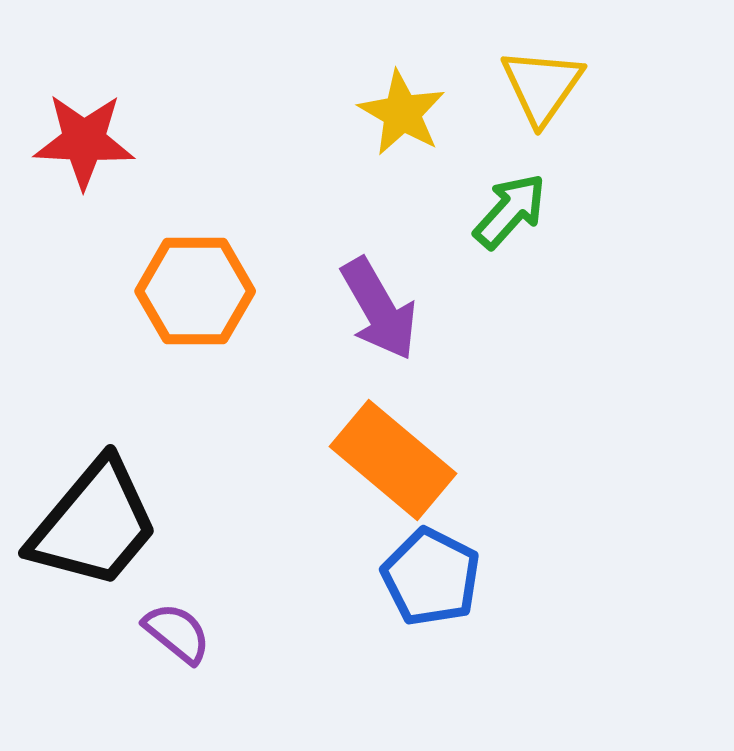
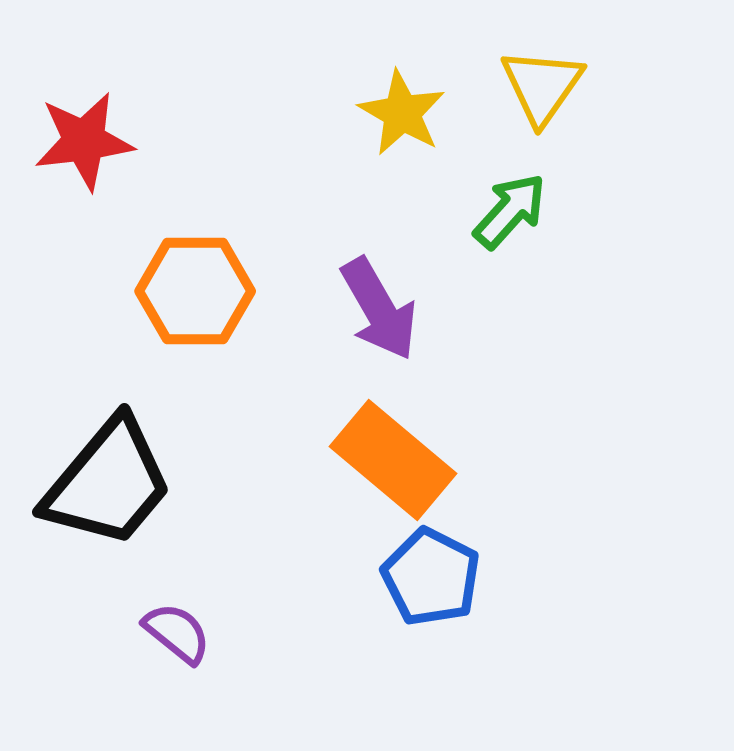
red star: rotated 10 degrees counterclockwise
black trapezoid: moved 14 px right, 41 px up
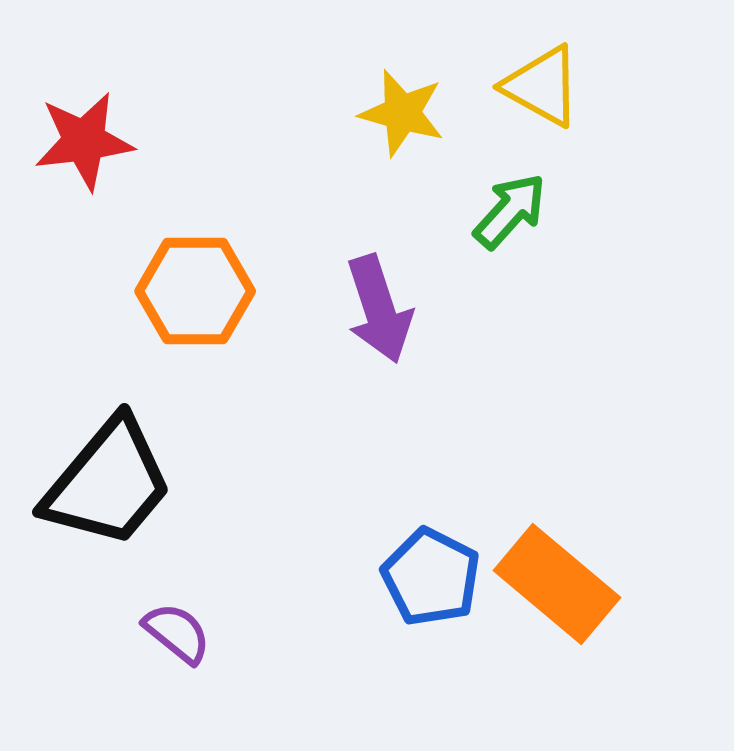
yellow triangle: rotated 36 degrees counterclockwise
yellow star: rotated 14 degrees counterclockwise
purple arrow: rotated 12 degrees clockwise
orange rectangle: moved 164 px right, 124 px down
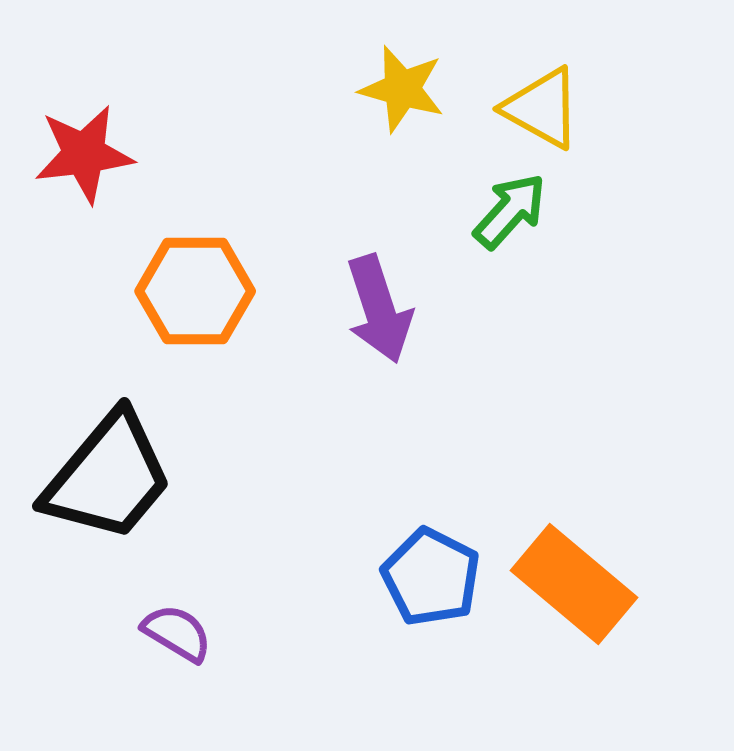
yellow triangle: moved 22 px down
yellow star: moved 24 px up
red star: moved 13 px down
black trapezoid: moved 6 px up
orange rectangle: moved 17 px right
purple semicircle: rotated 8 degrees counterclockwise
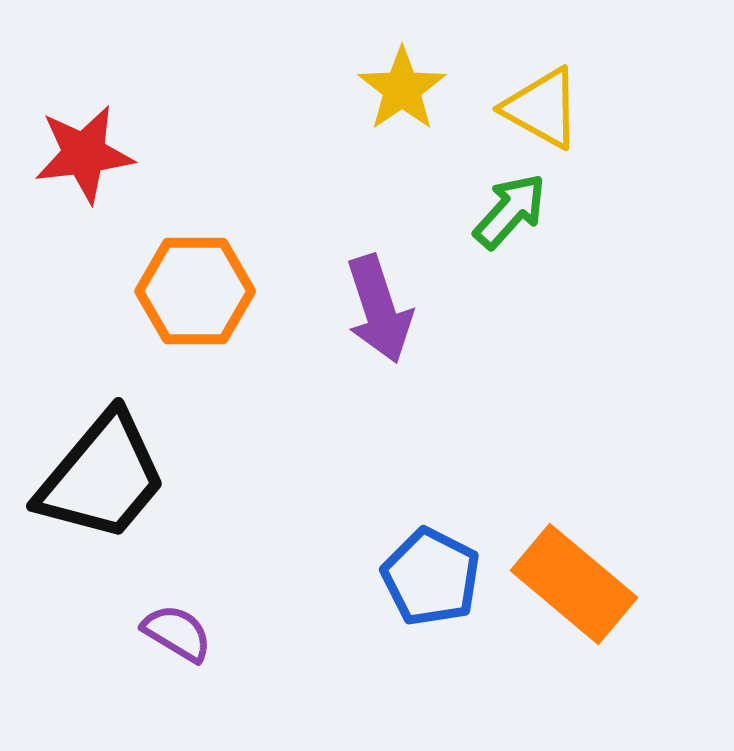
yellow star: rotated 22 degrees clockwise
black trapezoid: moved 6 px left
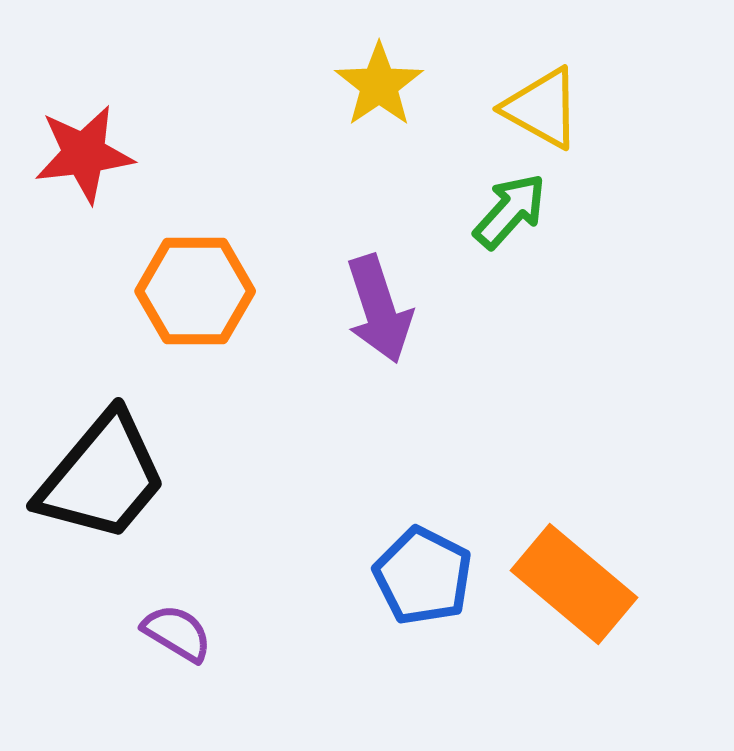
yellow star: moved 23 px left, 4 px up
blue pentagon: moved 8 px left, 1 px up
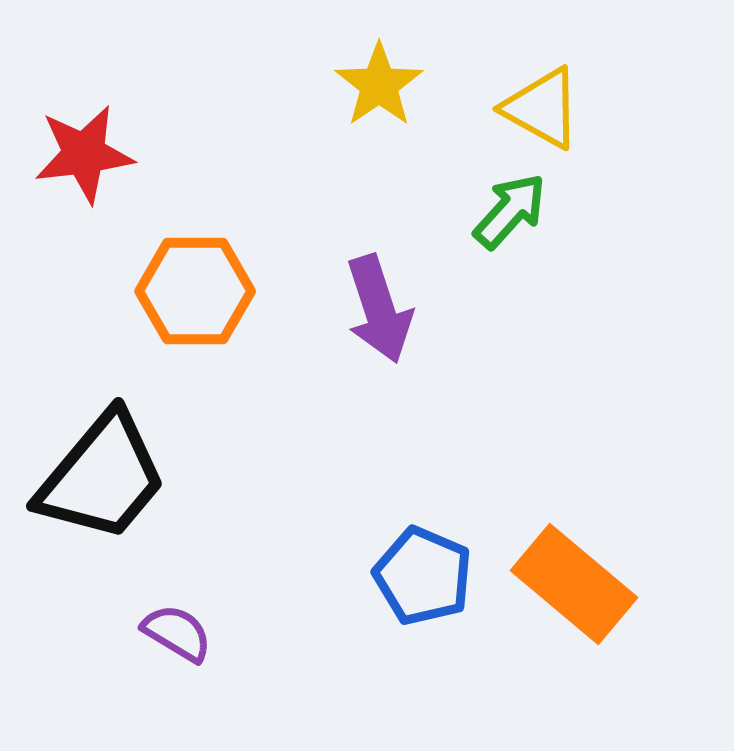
blue pentagon: rotated 4 degrees counterclockwise
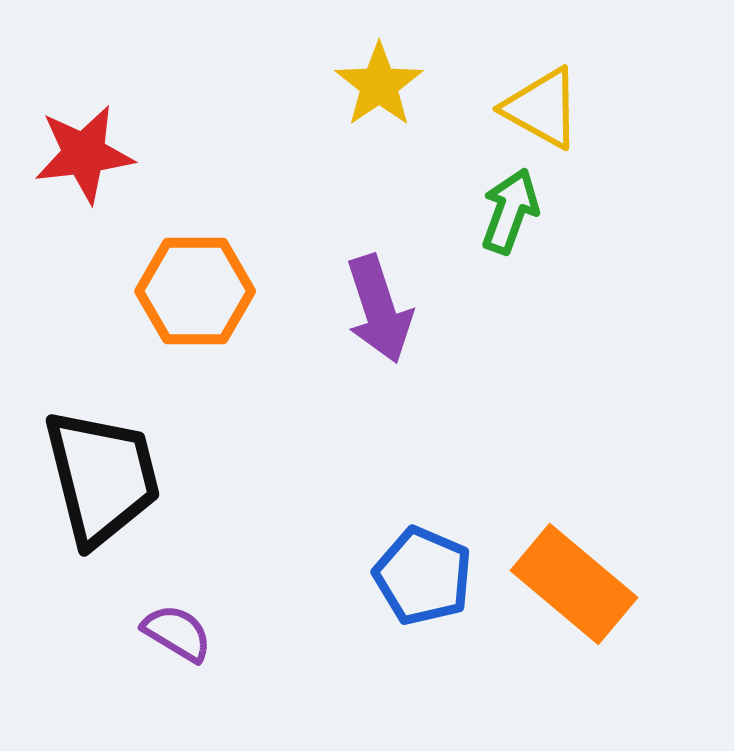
green arrow: rotated 22 degrees counterclockwise
black trapezoid: rotated 54 degrees counterclockwise
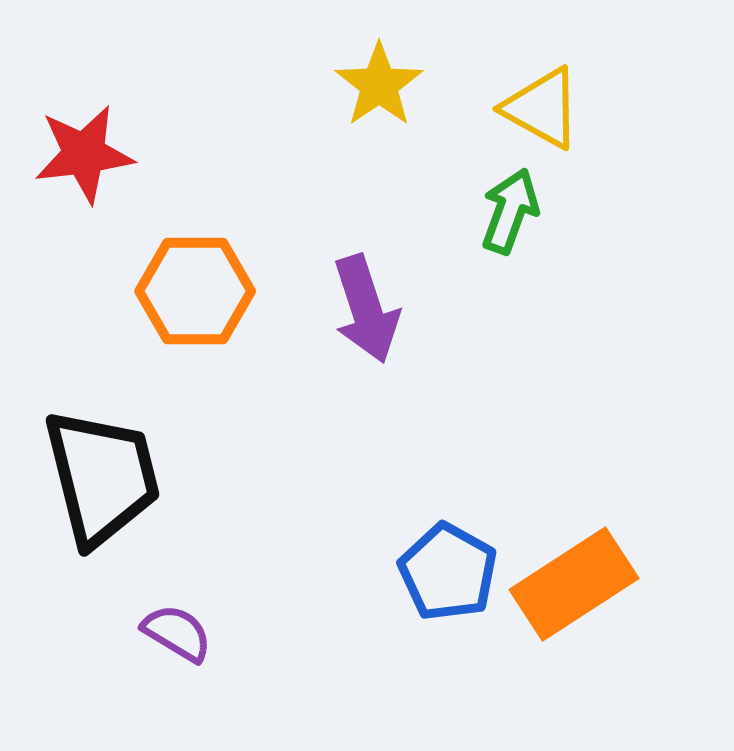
purple arrow: moved 13 px left
blue pentagon: moved 25 px right, 4 px up; rotated 6 degrees clockwise
orange rectangle: rotated 73 degrees counterclockwise
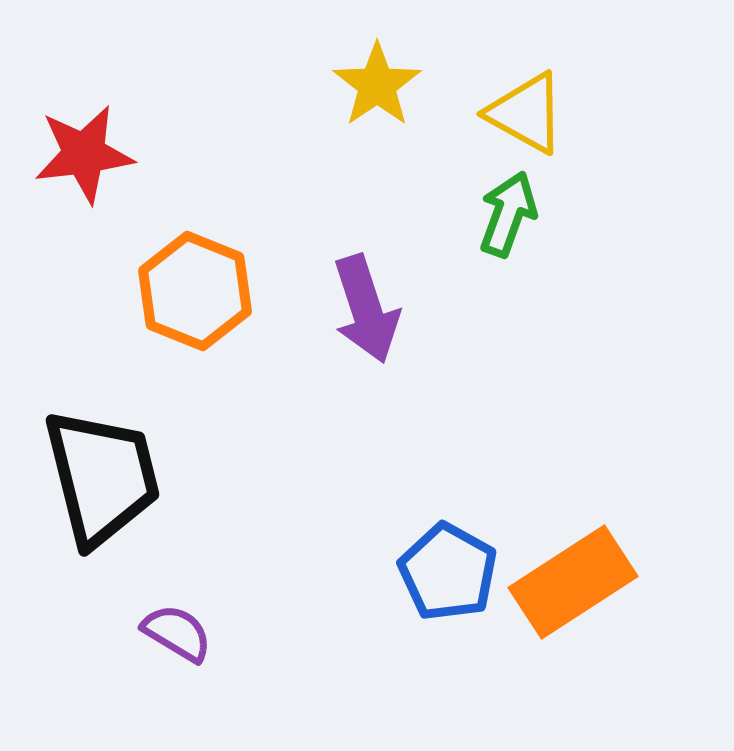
yellow star: moved 2 px left
yellow triangle: moved 16 px left, 5 px down
green arrow: moved 2 px left, 3 px down
orange hexagon: rotated 22 degrees clockwise
orange rectangle: moved 1 px left, 2 px up
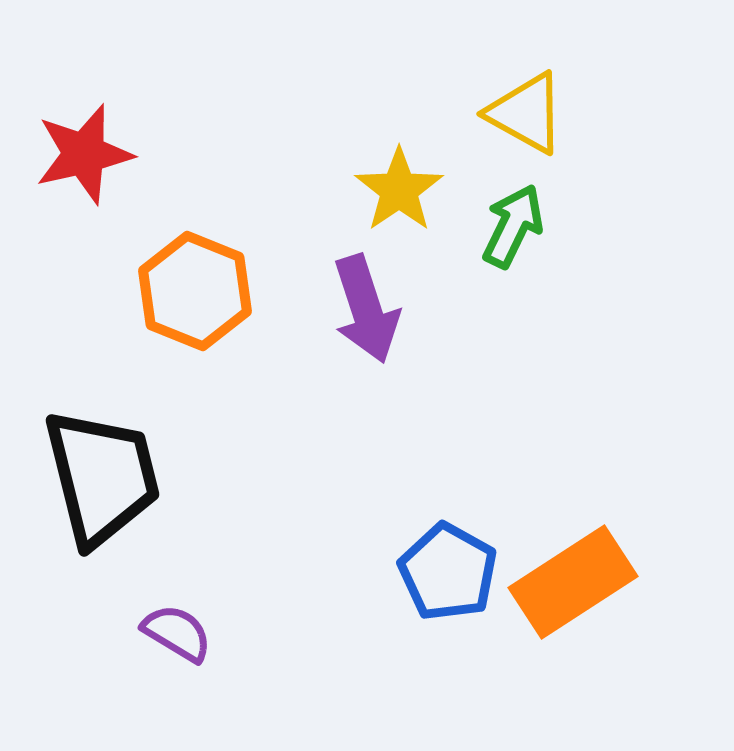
yellow star: moved 22 px right, 105 px down
red star: rotated 6 degrees counterclockwise
green arrow: moved 5 px right, 12 px down; rotated 6 degrees clockwise
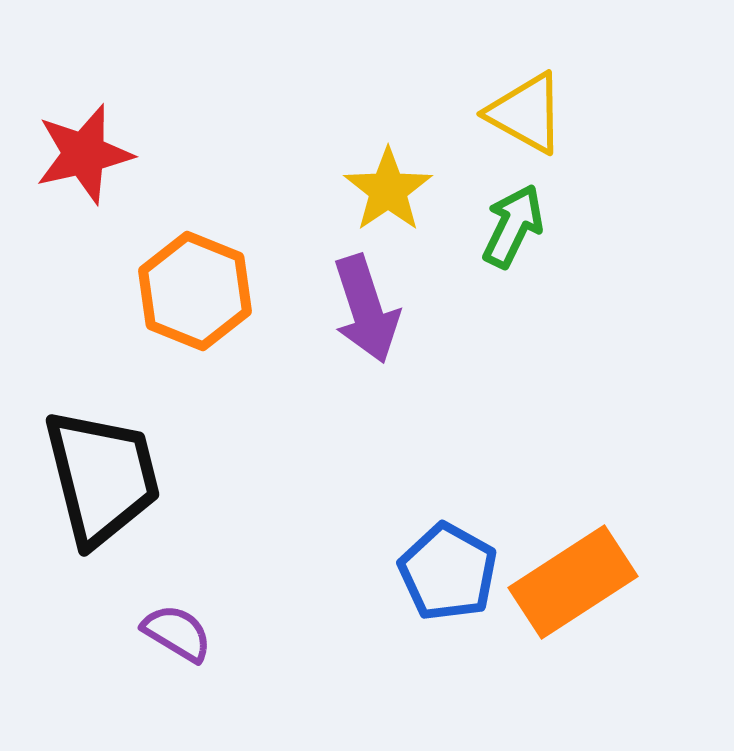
yellow star: moved 11 px left
